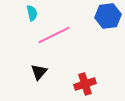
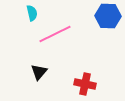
blue hexagon: rotated 10 degrees clockwise
pink line: moved 1 px right, 1 px up
red cross: rotated 30 degrees clockwise
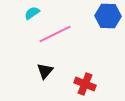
cyan semicircle: rotated 112 degrees counterclockwise
black triangle: moved 6 px right, 1 px up
red cross: rotated 10 degrees clockwise
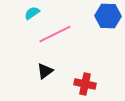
black triangle: rotated 12 degrees clockwise
red cross: rotated 10 degrees counterclockwise
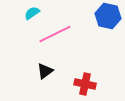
blue hexagon: rotated 10 degrees clockwise
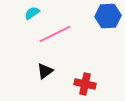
blue hexagon: rotated 15 degrees counterclockwise
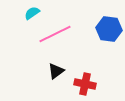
blue hexagon: moved 1 px right, 13 px down; rotated 10 degrees clockwise
black triangle: moved 11 px right
